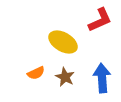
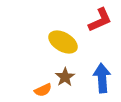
orange semicircle: moved 7 px right, 17 px down
brown star: rotated 12 degrees clockwise
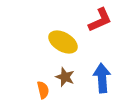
brown star: rotated 18 degrees counterclockwise
orange semicircle: rotated 78 degrees counterclockwise
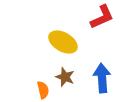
red L-shape: moved 2 px right, 3 px up
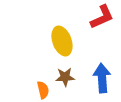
yellow ellipse: moved 1 px left, 1 px up; rotated 40 degrees clockwise
brown star: rotated 24 degrees counterclockwise
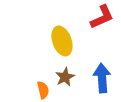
brown star: rotated 24 degrees counterclockwise
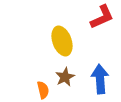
blue arrow: moved 2 px left, 1 px down
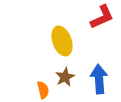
blue arrow: moved 1 px left
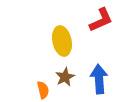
red L-shape: moved 1 px left, 3 px down
yellow ellipse: rotated 8 degrees clockwise
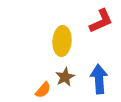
red L-shape: moved 1 px down
yellow ellipse: rotated 16 degrees clockwise
orange semicircle: rotated 54 degrees clockwise
